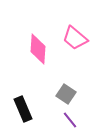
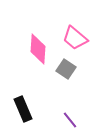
gray square: moved 25 px up
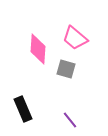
gray square: rotated 18 degrees counterclockwise
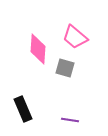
pink trapezoid: moved 1 px up
gray square: moved 1 px left, 1 px up
purple line: rotated 42 degrees counterclockwise
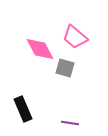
pink diamond: moved 2 px right; rotated 32 degrees counterclockwise
purple line: moved 3 px down
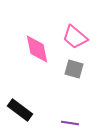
pink diamond: moved 3 px left; rotated 16 degrees clockwise
gray square: moved 9 px right, 1 px down
black rectangle: moved 3 px left, 1 px down; rotated 30 degrees counterclockwise
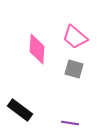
pink diamond: rotated 16 degrees clockwise
